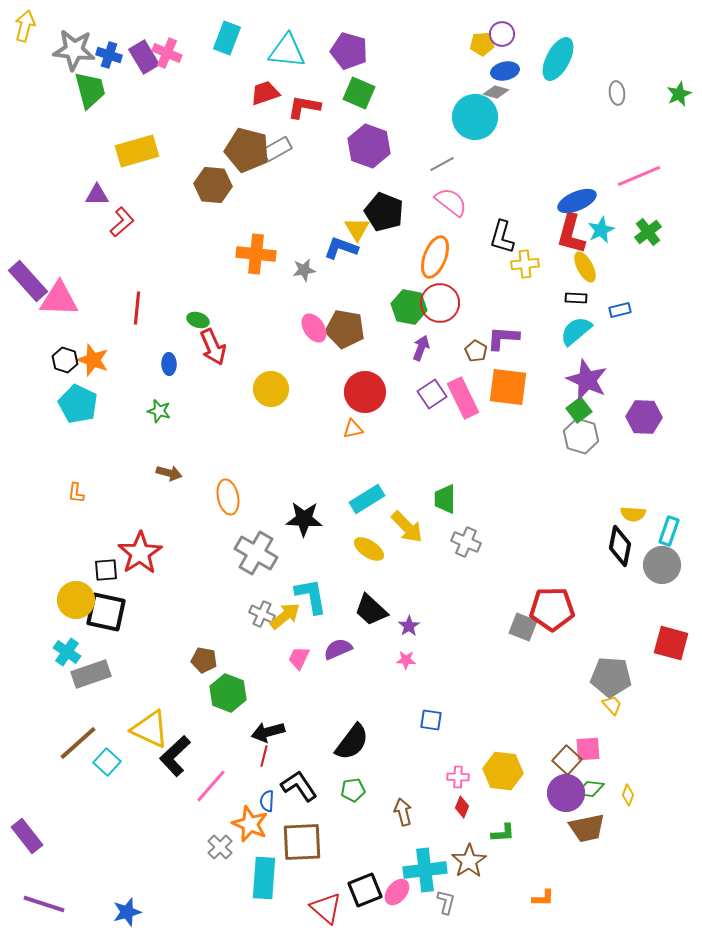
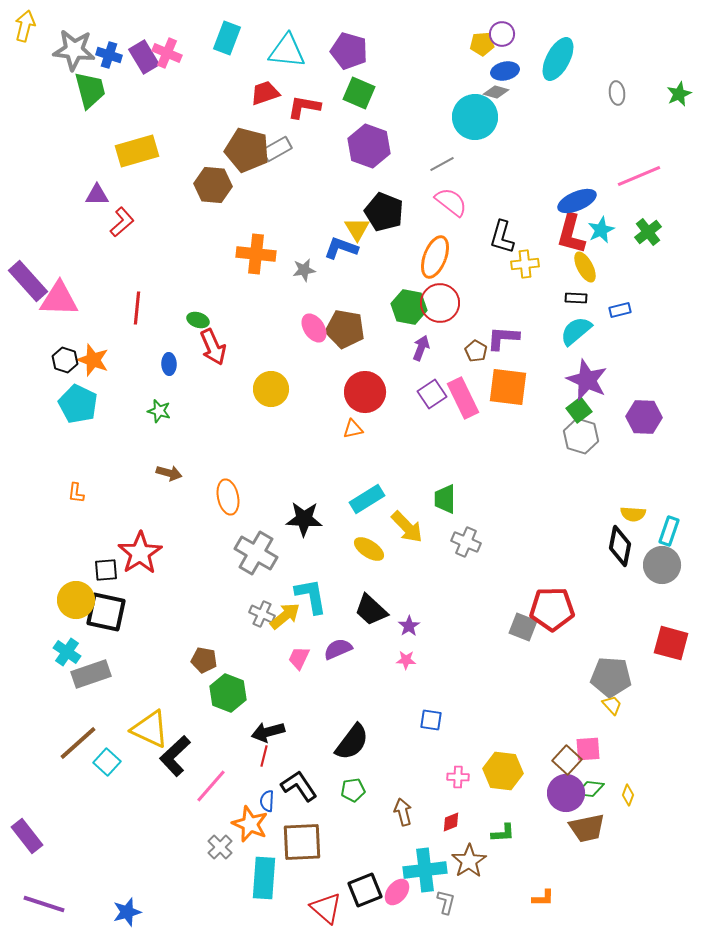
red diamond at (462, 807): moved 11 px left, 15 px down; rotated 45 degrees clockwise
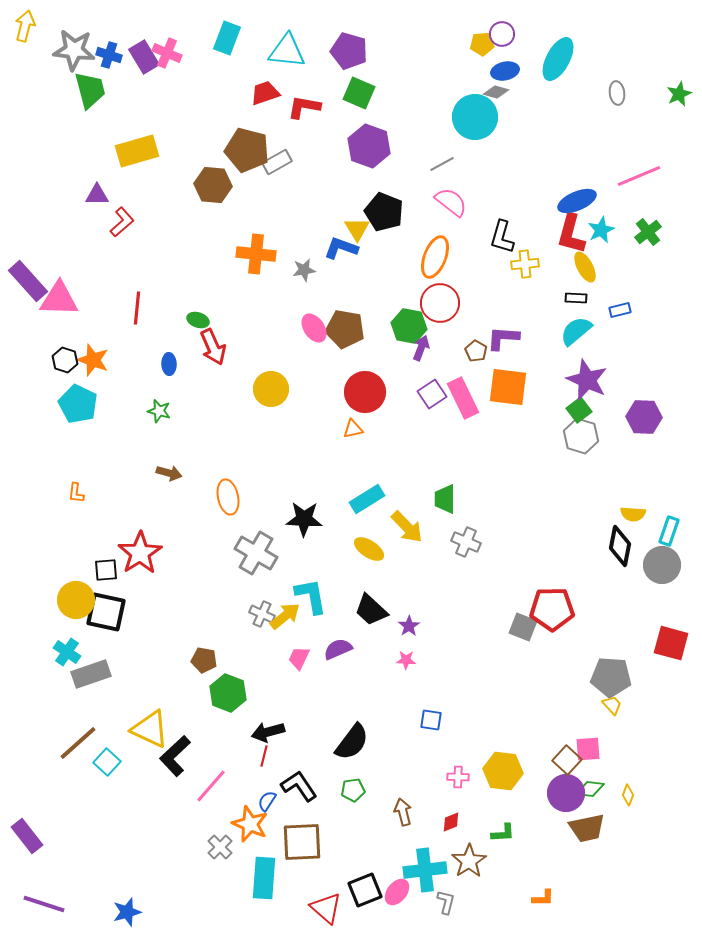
gray rectangle at (277, 149): moved 13 px down
green hexagon at (409, 307): moved 19 px down
blue semicircle at (267, 801): rotated 30 degrees clockwise
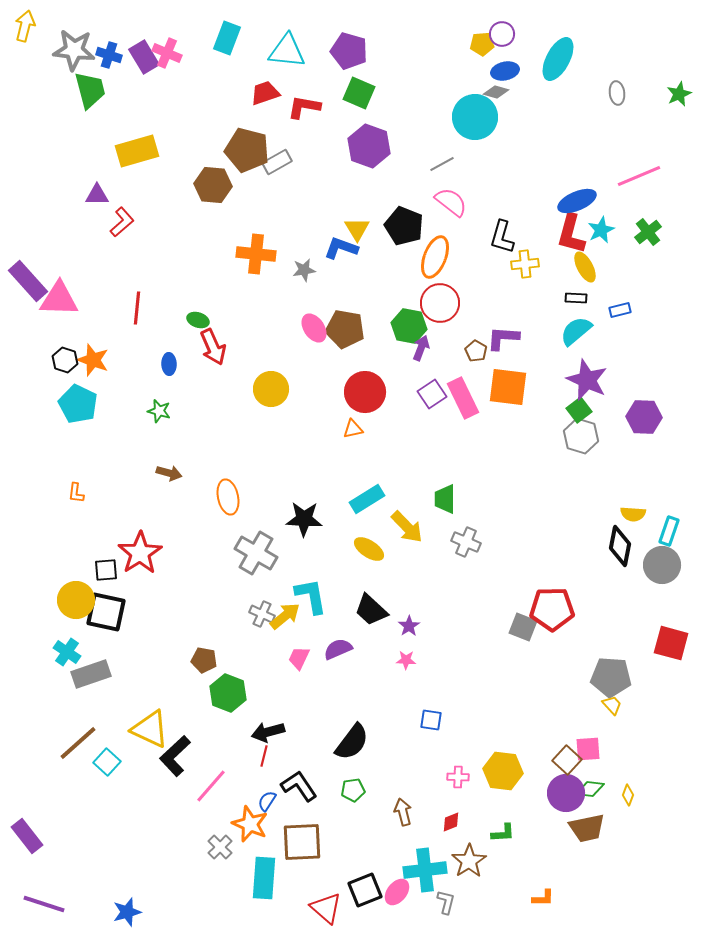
black pentagon at (384, 212): moved 20 px right, 14 px down
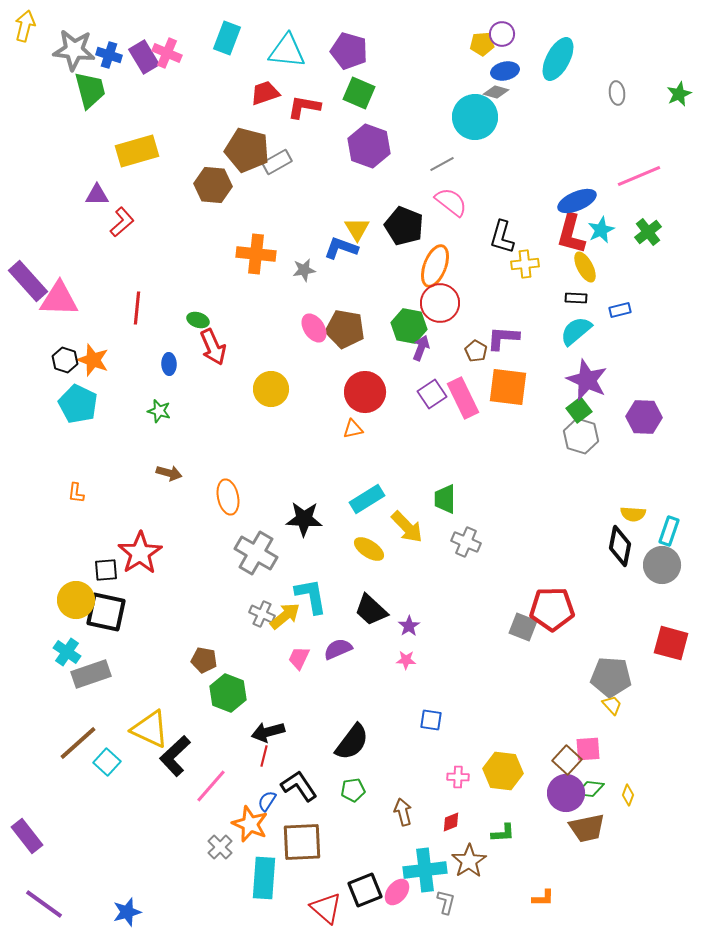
orange ellipse at (435, 257): moved 9 px down
purple line at (44, 904): rotated 18 degrees clockwise
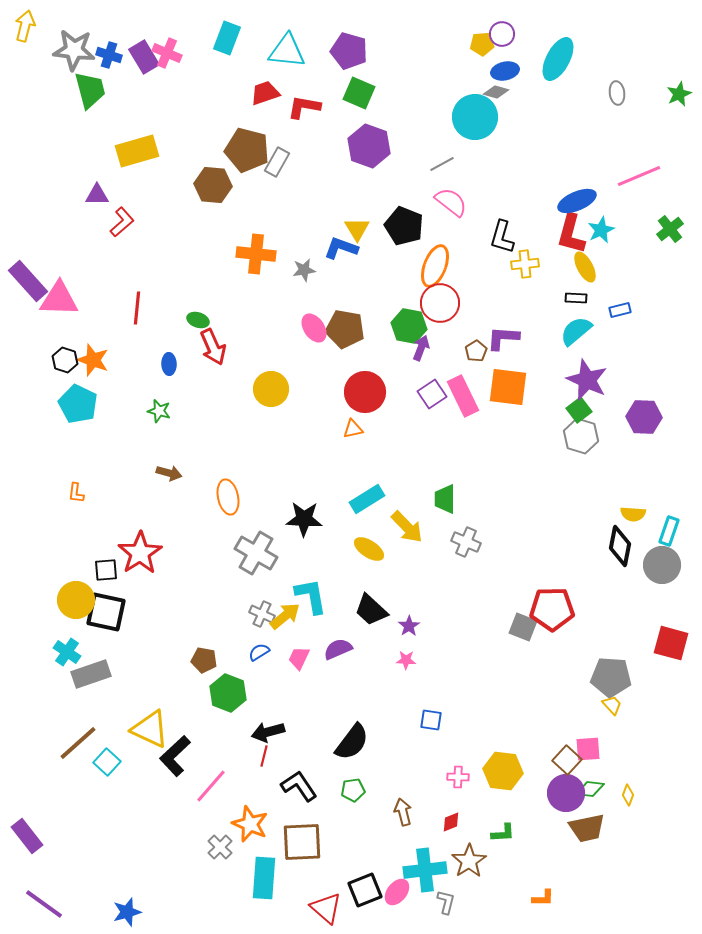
gray rectangle at (277, 162): rotated 32 degrees counterclockwise
green cross at (648, 232): moved 22 px right, 3 px up
brown pentagon at (476, 351): rotated 10 degrees clockwise
pink rectangle at (463, 398): moved 2 px up
blue semicircle at (267, 801): moved 8 px left, 149 px up; rotated 25 degrees clockwise
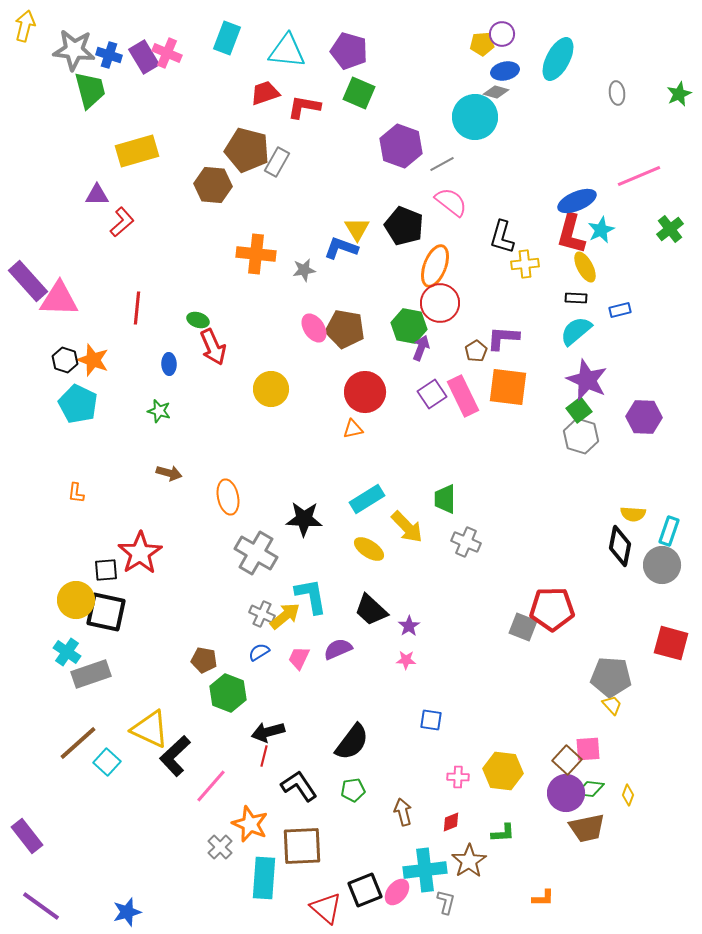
purple hexagon at (369, 146): moved 32 px right
brown square at (302, 842): moved 4 px down
purple line at (44, 904): moved 3 px left, 2 px down
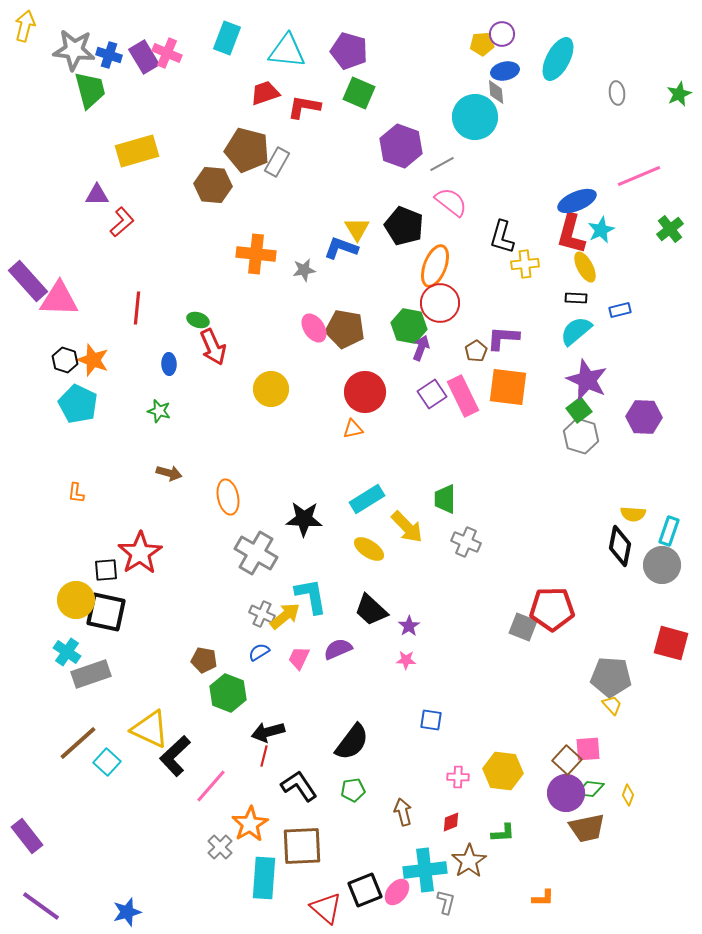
gray diamond at (496, 92): rotated 70 degrees clockwise
orange star at (250, 824): rotated 18 degrees clockwise
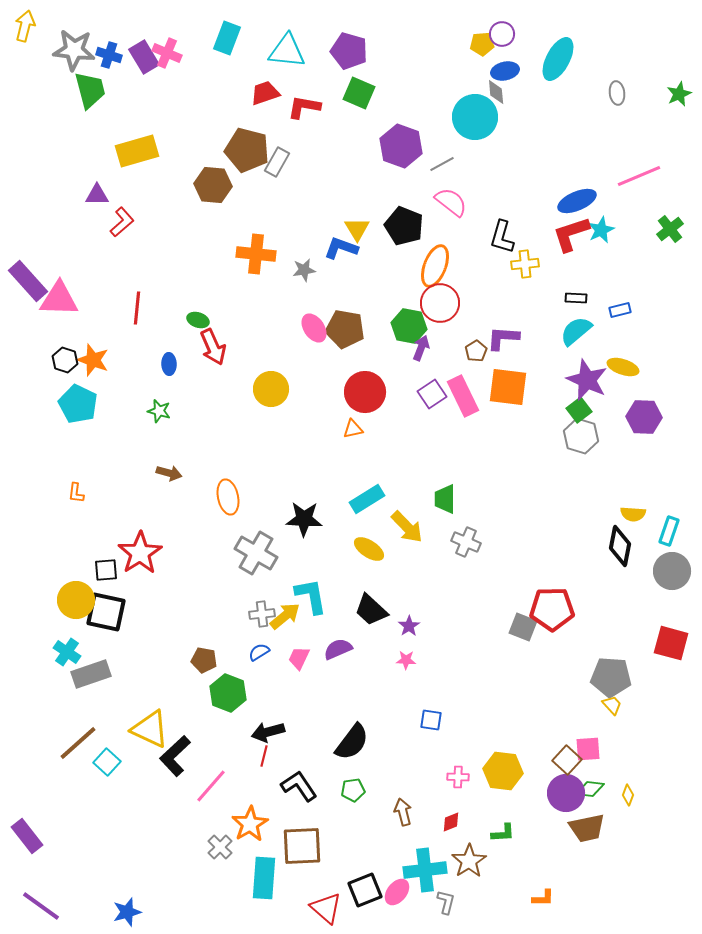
red L-shape at (571, 234): rotated 57 degrees clockwise
yellow ellipse at (585, 267): moved 38 px right, 100 px down; rotated 44 degrees counterclockwise
gray circle at (662, 565): moved 10 px right, 6 px down
gray cross at (262, 614): rotated 30 degrees counterclockwise
